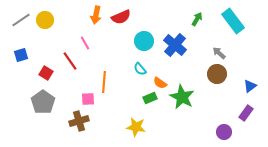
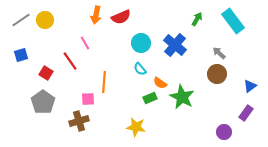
cyan circle: moved 3 px left, 2 px down
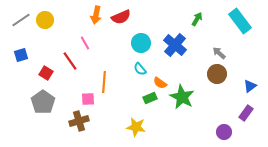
cyan rectangle: moved 7 px right
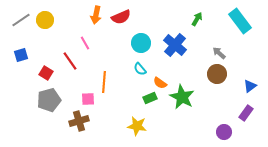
gray pentagon: moved 6 px right, 2 px up; rotated 20 degrees clockwise
yellow star: moved 1 px right, 1 px up
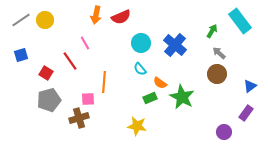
green arrow: moved 15 px right, 12 px down
brown cross: moved 3 px up
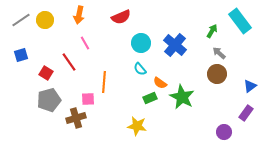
orange arrow: moved 17 px left
red line: moved 1 px left, 1 px down
brown cross: moved 3 px left
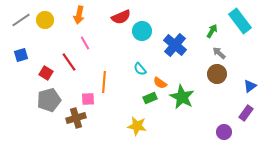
cyan circle: moved 1 px right, 12 px up
